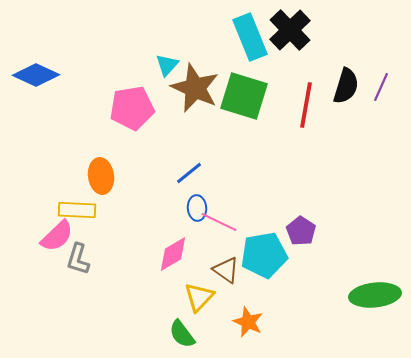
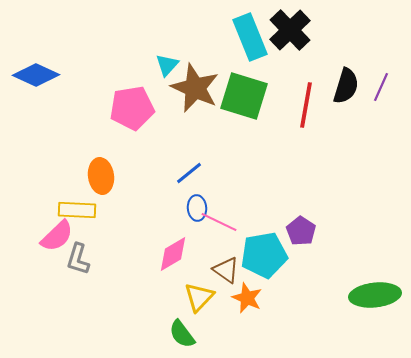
orange star: moved 1 px left, 24 px up
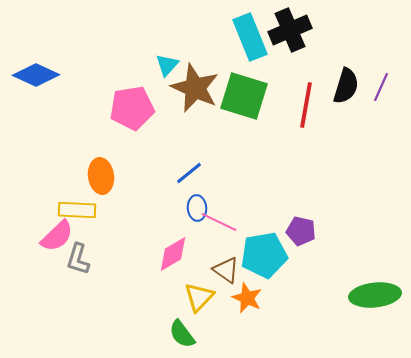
black cross: rotated 21 degrees clockwise
purple pentagon: rotated 20 degrees counterclockwise
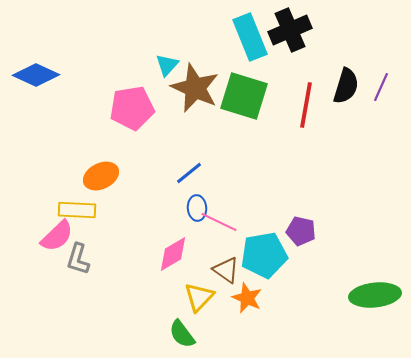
orange ellipse: rotated 72 degrees clockwise
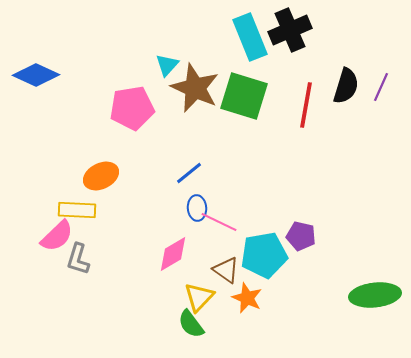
purple pentagon: moved 5 px down
green semicircle: moved 9 px right, 10 px up
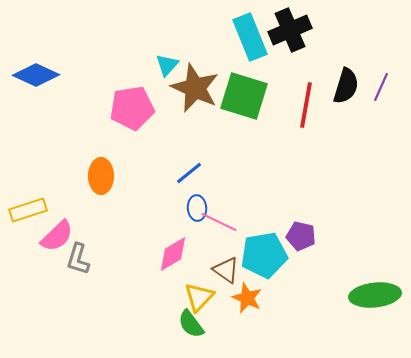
orange ellipse: rotated 64 degrees counterclockwise
yellow rectangle: moved 49 px left; rotated 21 degrees counterclockwise
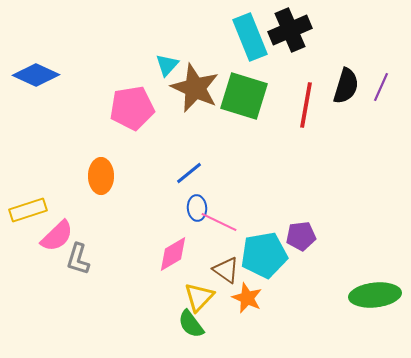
purple pentagon: rotated 20 degrees counterclockwise
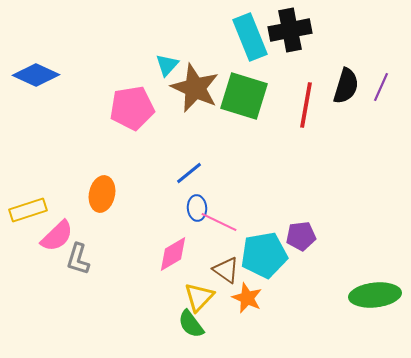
black cross: rotated 12 degrees clockwise
orange ellipse: moved 1 px right, 18 px down; rotated 12 degrees clockwise
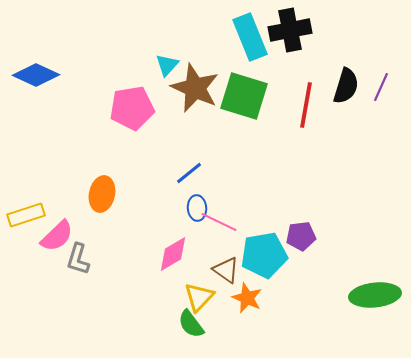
yellow rectangle: moved 2 px left, 5 px down
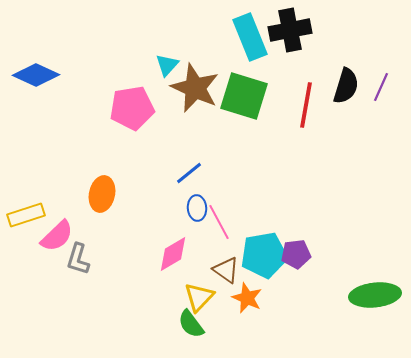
pink line: rotated 36 degrees clockwise
purple pentagon: moved 5 px left, 18 px down
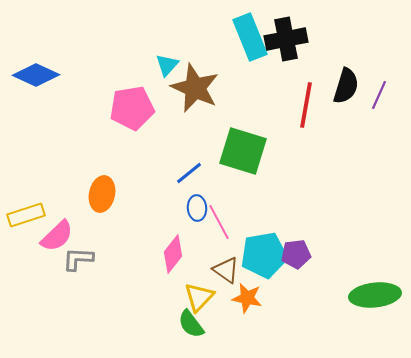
black cross: moved 4 px left, 9 px down
purple line: moved 2 px left, 8 px down
green square: moved 1 px left, 55 px down
pink diamond: rotated 21 degrees counterclockwise
gray L-shape: rotated 76 degrees clockwise
orange star: rotated 12 degrees counterclockwise
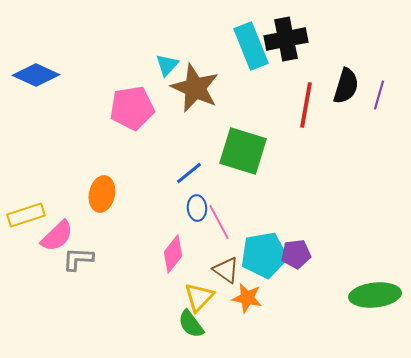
cyan rectangle: moved 1 px right, 9 px down
purple line: rotated 8 degrees counterclockwise
